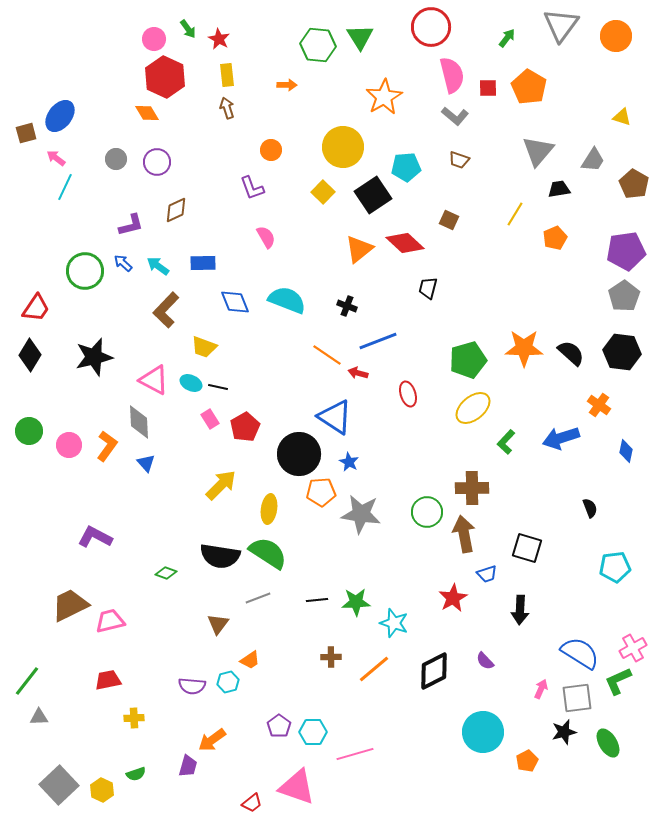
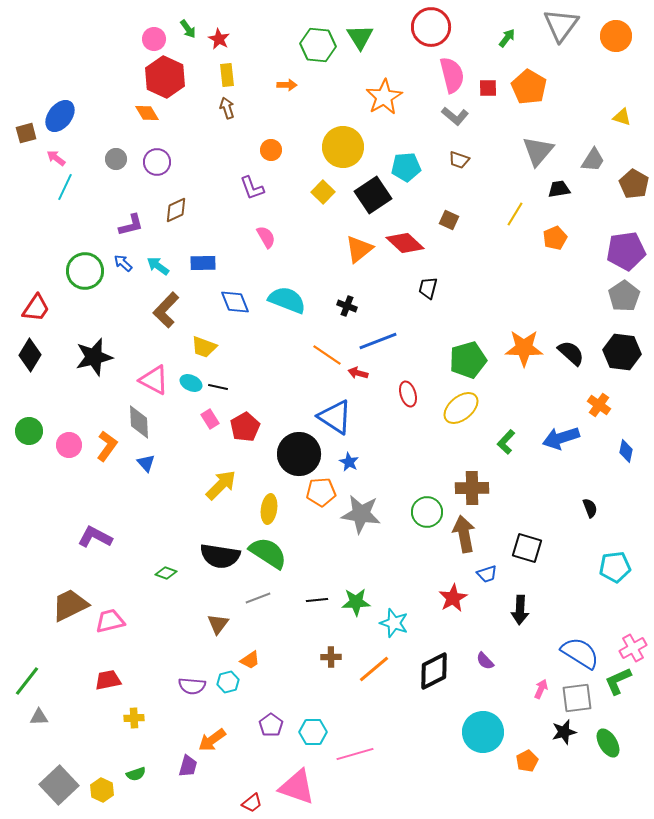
yellow ellipse at (473, 408): moved 12 px left
purple pentagon at (279, 726): moved 8 px left, 1 px up
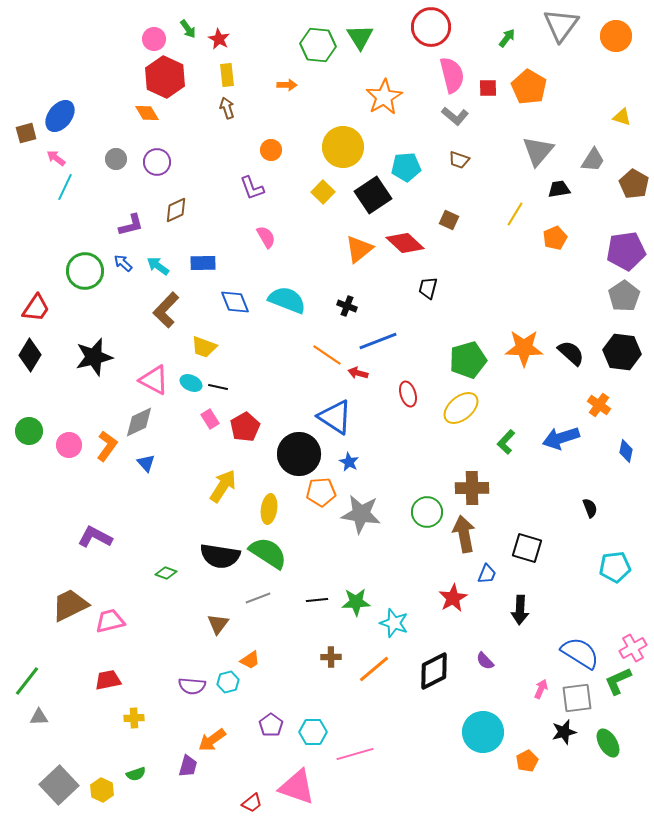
gray diamond at (139, 422): rotated 68 degrees clockwise
yellow arrow at (221, 485): moved 2 px right, 1 px down; rotated 12 degrees counterclockwise
blue trapezoid at (487, 574): rotated 50 degrees counterclockwise
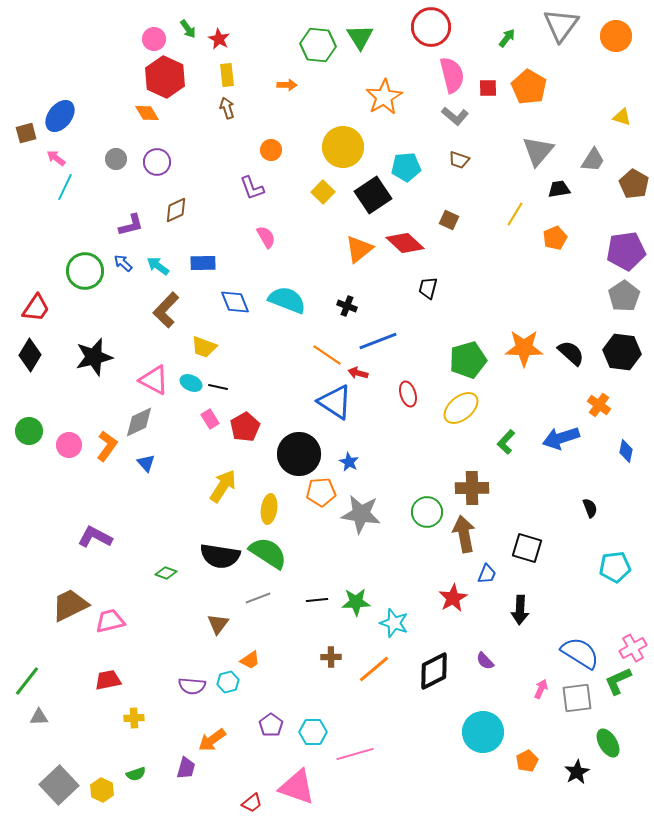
blue triangle at (335, 417): moved 15 px up
black star at (564, 732): moved 13 px right, 40 px down; rotated 15 degrees counterclockwise
purple trapezoid at (188, 766): moved 2 px left, 2 px down
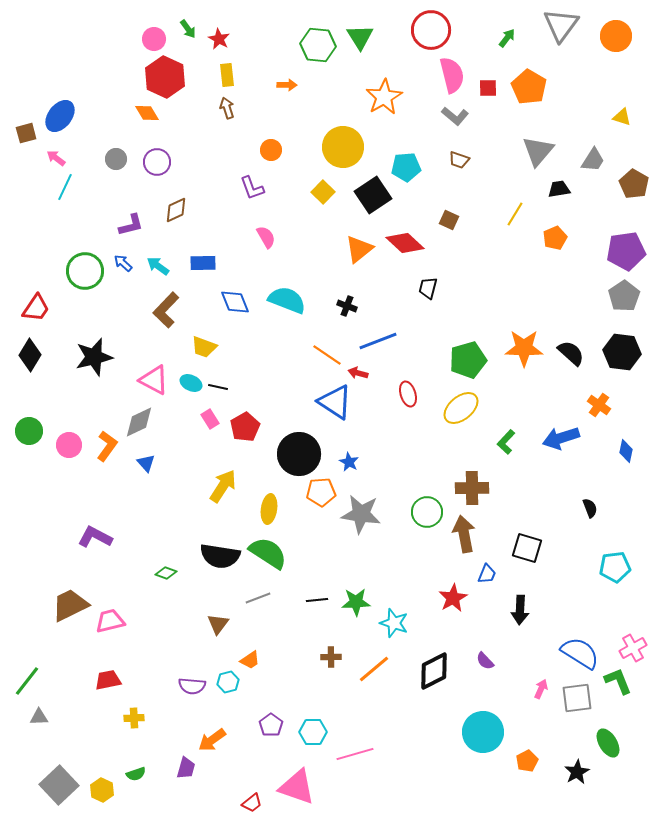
red circle at (431, 27): moved 3 px down
green L-shape at (618, 681): rotated 92 degrees clockwise
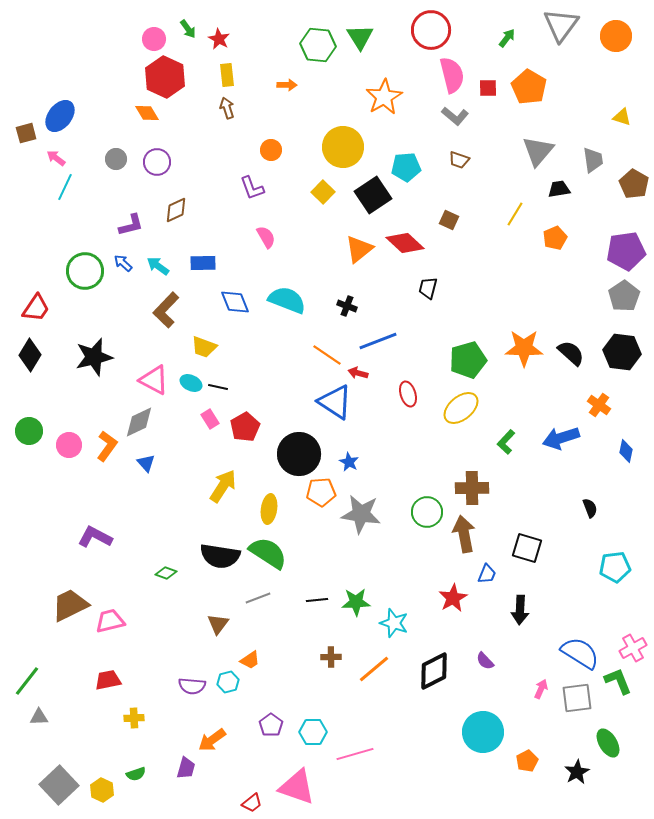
gray trapezoid at (593, 160): rotated 40 degrees counterclockwise
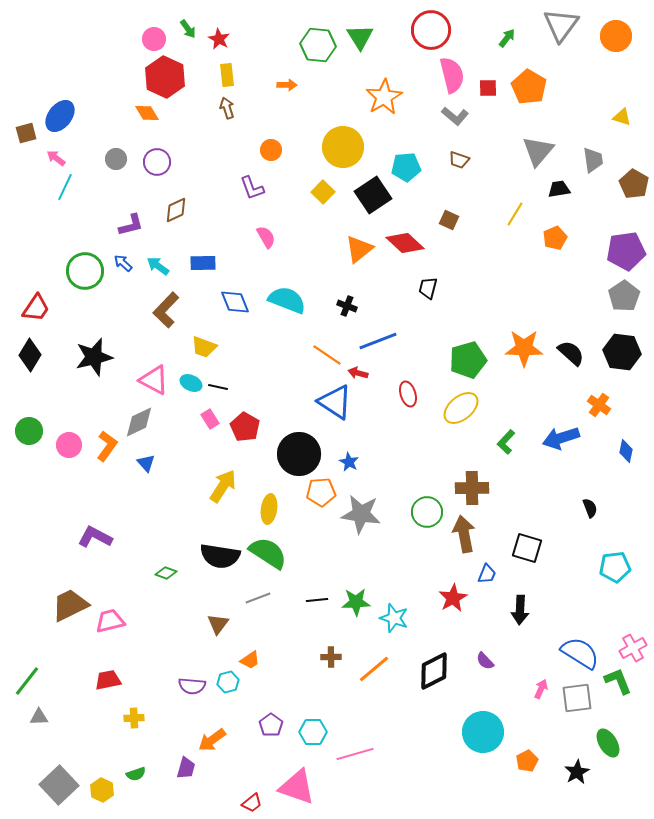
red pentagon at (245, 427): rotated 12 degrees counterclockwise
cyan star at (394, 623): moved 5 px up
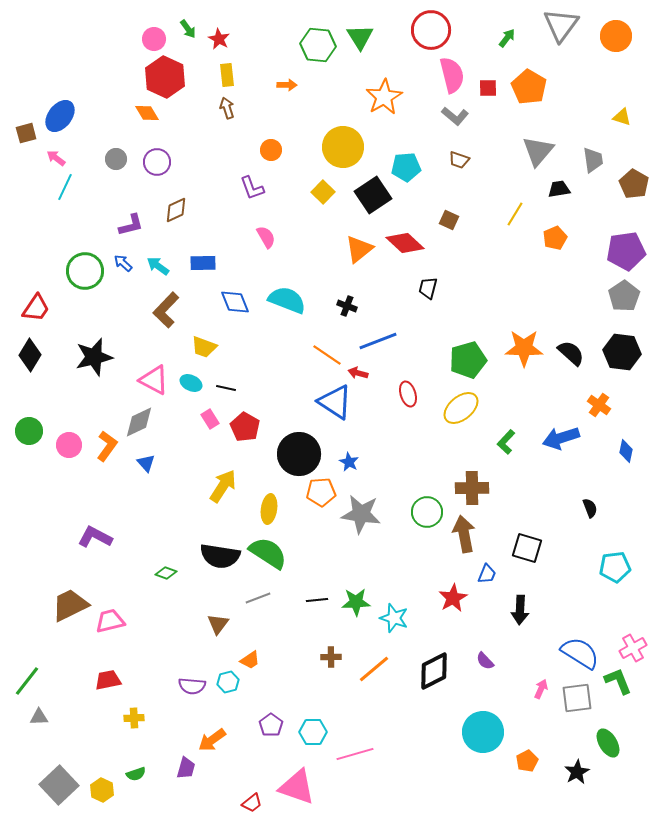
black line at (218, 387): moved 8 px right, 1 px down
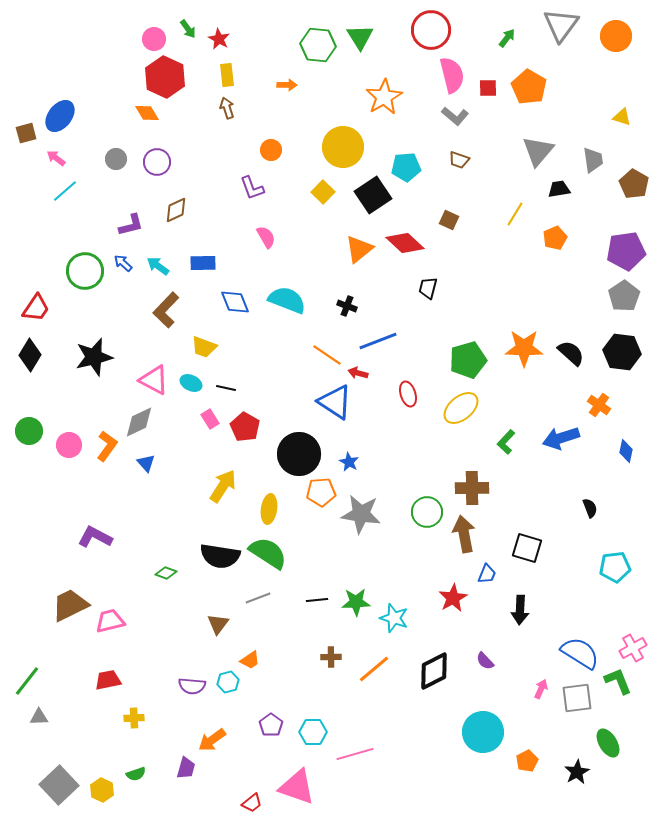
cyan line at (65, 187): moved 4 px down; rotated 24 degrees clockwise
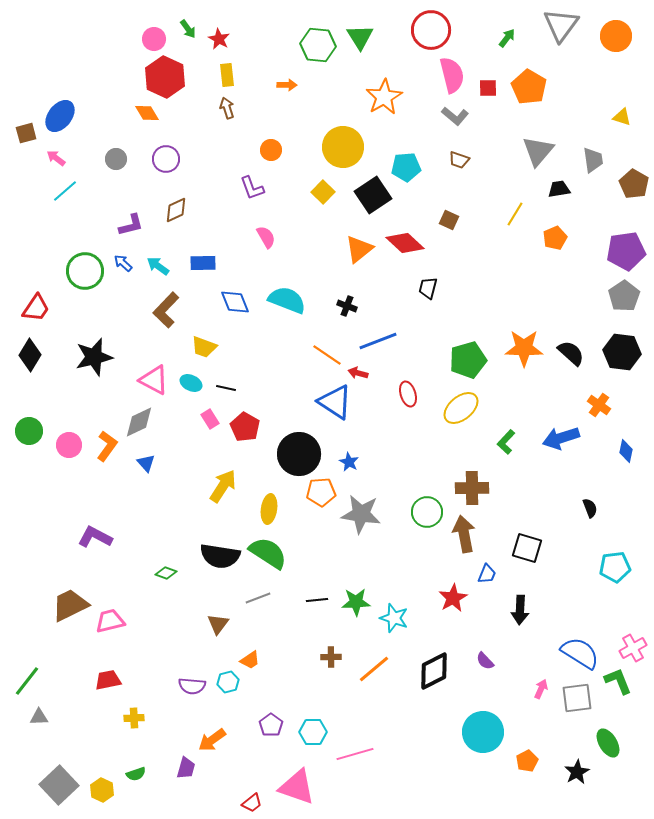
purple circle at (157, 162): moved 9 px right, 3 px up
